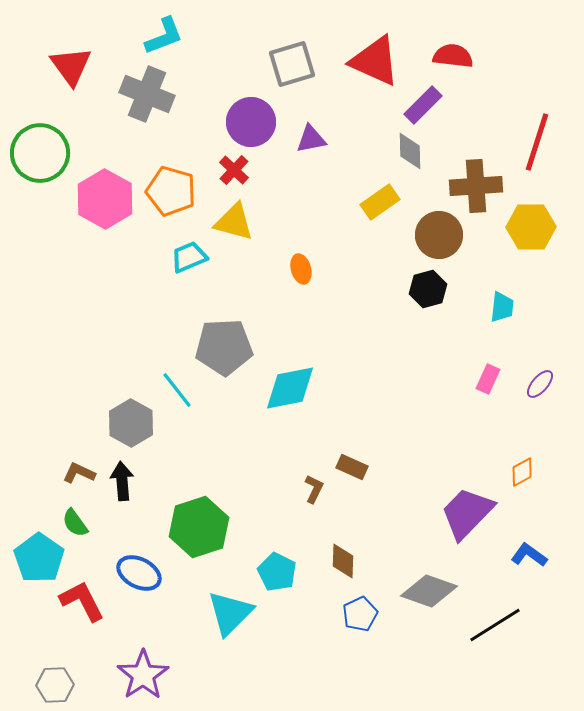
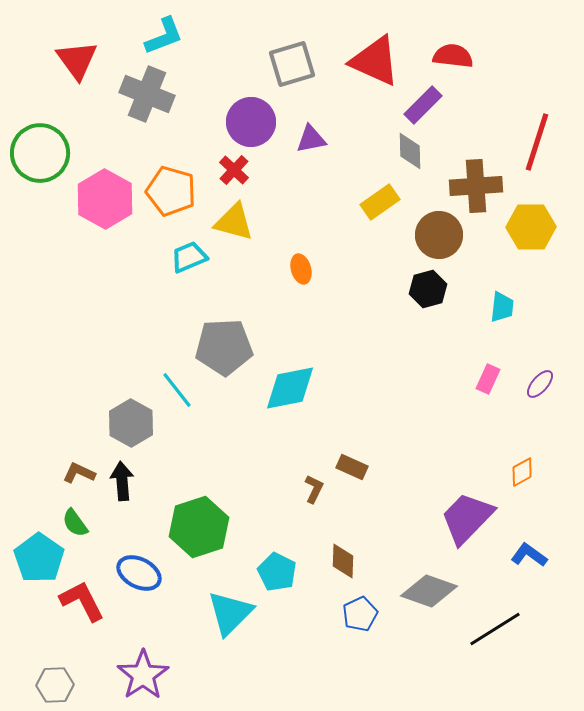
red triangle at (71, 66): moved 6 px right, 6 px up
purple trapezoid at (467, 513): moved 5 px down
black line at (495, 625): moved 4 px down
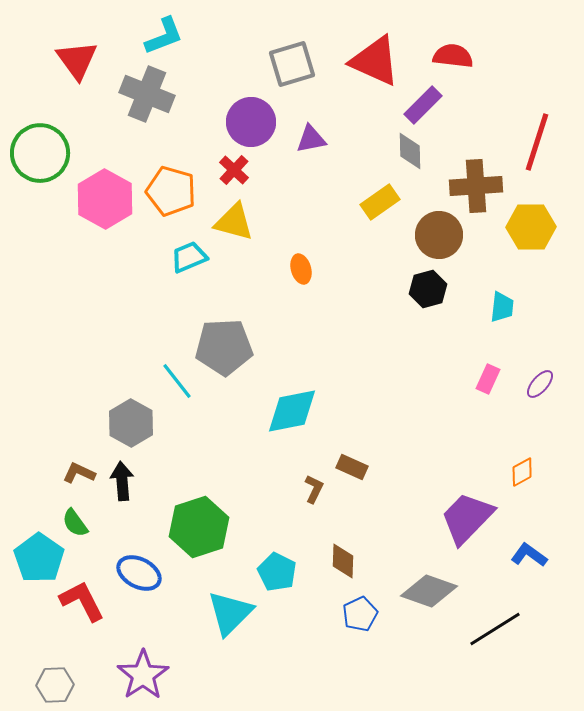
cyan diamond at (290, 388): moved 2 px right, 23 px down
cyan line at (177, 390): moved 9 px up
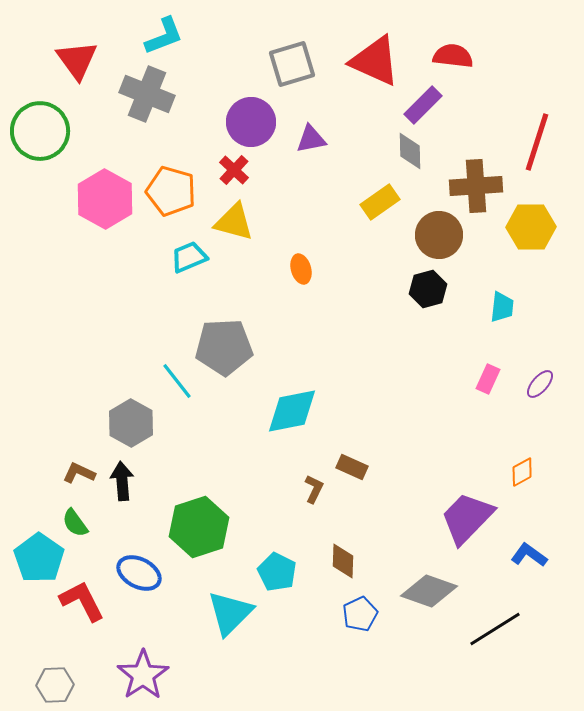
green circle at (40, 153): moved 22 px up
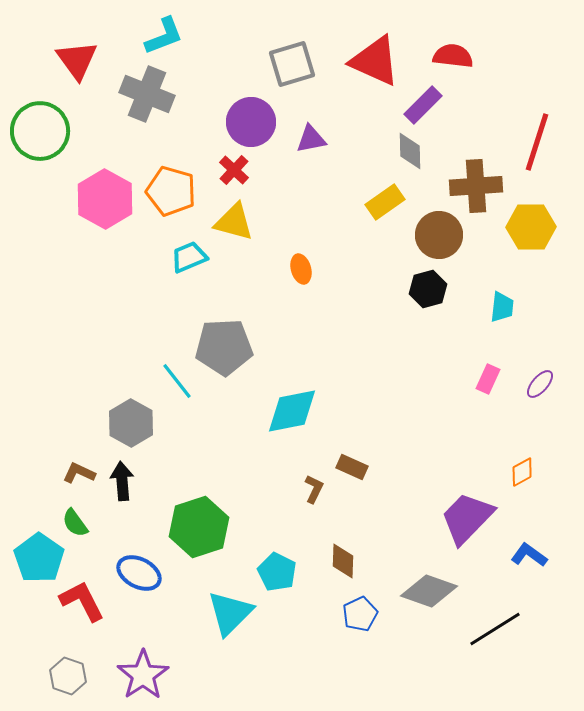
yellow rectangle at (380, 202): moved 5 px right
gray hexagon at (55, 685): moved 13 px right, 9 px up; rotated 21 degrees clockwise
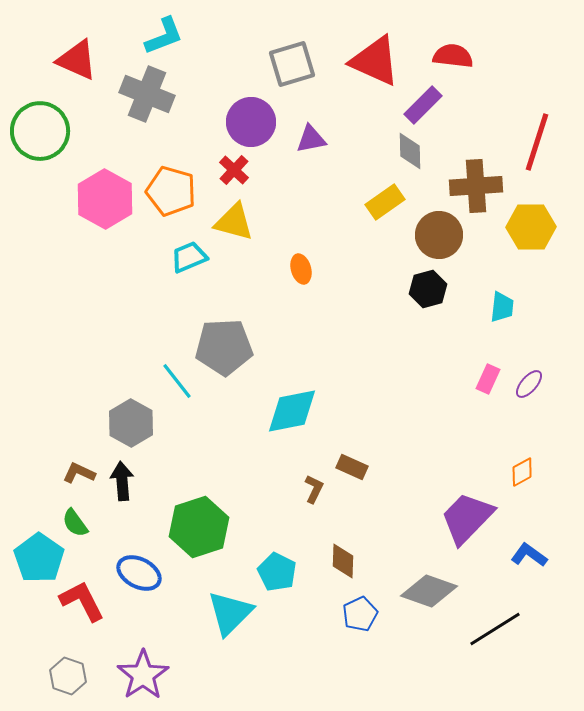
red triangle at (77, 60): rotated 30 degrees counterclockwise
purple ellipse at (540, 384): moved 11 px left
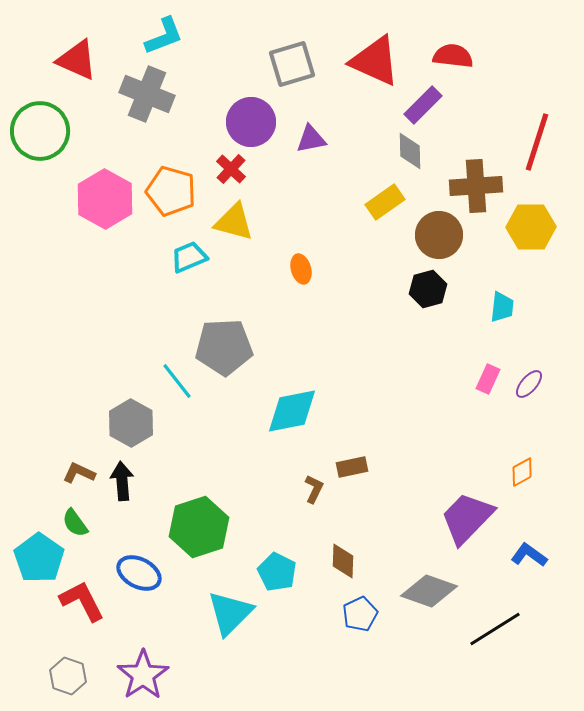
red cross at (234, 170): moved 3 px left, 1 px up
brown rectangle at (352, 467): rotated 36 degrees counterclockwise
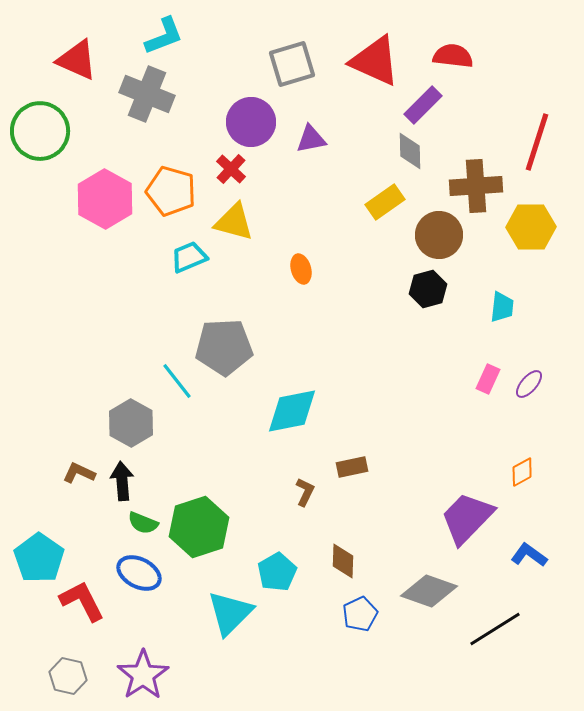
brown L-shape at (314, 489): moved 9 px left, 3 px down
green semicircle at (75, 523): moved 68 px right; rotated 32 degrees counterclockwise
cyan pentagon at (277, 572): rotated 15 degrees clockwise
gray hexagon at (68, 676): rotated 6 degrees counterclockwise
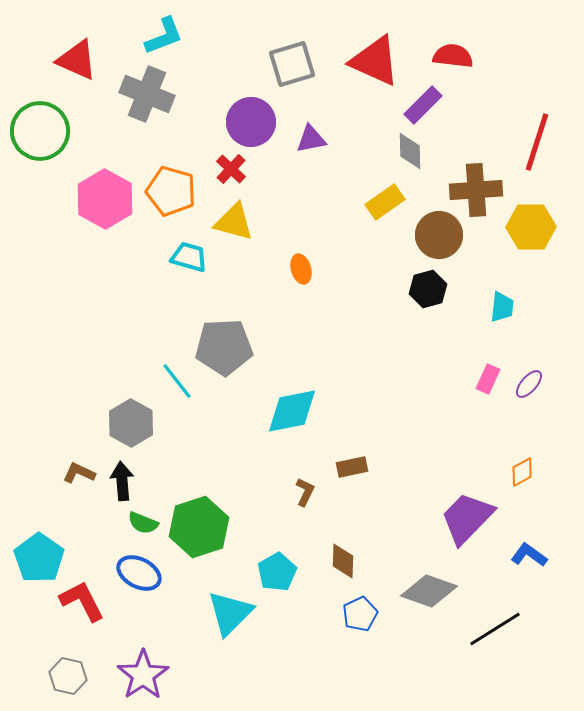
brown cross at (476, 186): moved 4 px down
cyan trapezoid at (189, 257): rotated 39 degrees clockwise
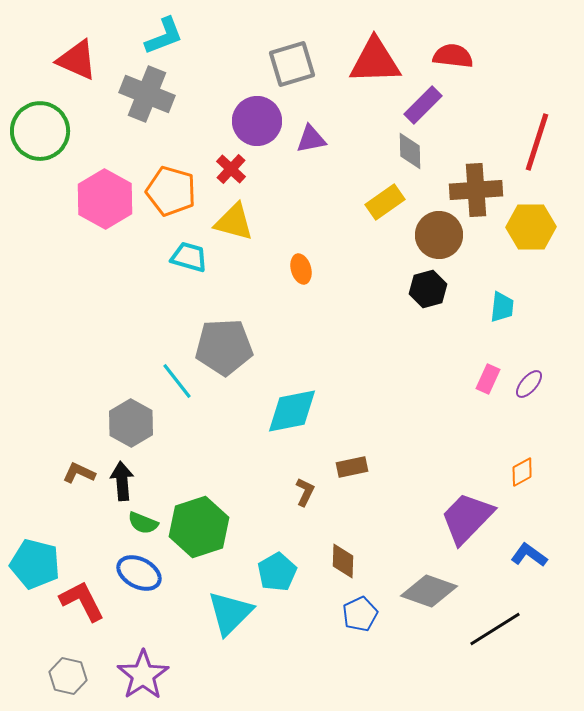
red triangle at (375, 61): rotated 26 degrees counterclockwise
purple circle at (251, 122): moved 6 px right, 1 px up
cyan pentagon at (39, 558): moved 4 px left, 6 px down; rotated 21 degrees counterclockwise
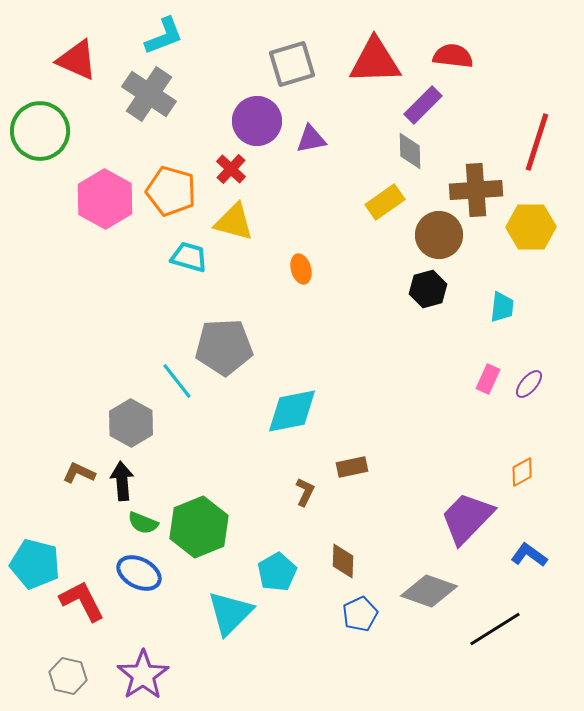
gray cross at (147, 94): moved 2 px right; rotated 12 degrees clockwise
green hexagon at (199, 527): rotated 4 degrees counterclockwise
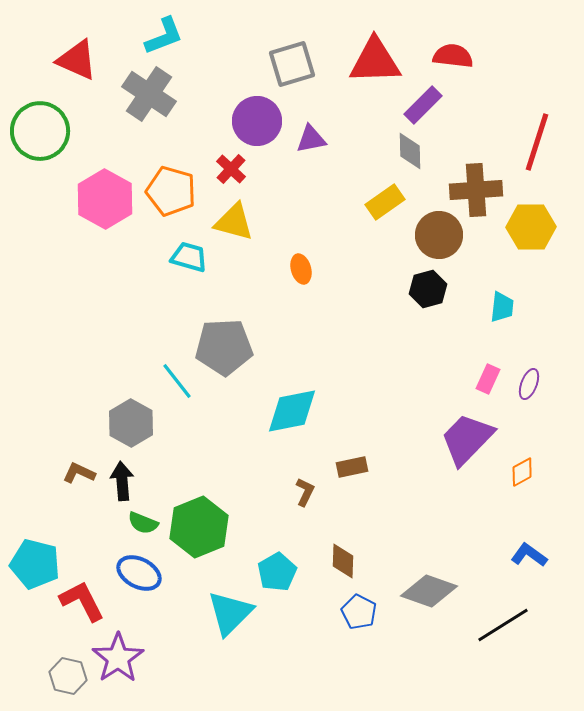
purple ellipse at (529, 384): rotated 20 degrees counterclockwise
purple trapezoid at (467, 518): moved 79 px up
blue pentagon at (360, 614): moved 1 px left, 2 px up; rotated 20 degrees counterclockwise
black line at (495, 629): moved 8 px right, 4 px up
purple star at (143, 675): moved 25 px left, 17 px up
